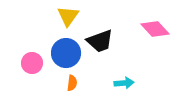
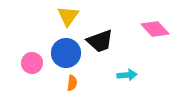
cyan arrow: moved 3 px right, 8 px up
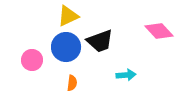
yellow triangle: rotated 30 degrees clockwise
pink diamond: moved 4 px right, 2 px down
blue circle: moved 6 px up
pink circle: moved 3 px up
cyan arrow: moved 1 px left
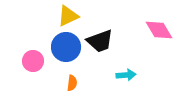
pink diamond: moved 1 px up; rotated 12 degrees clockwise
pink circle: moved 1 px right, 1 px down
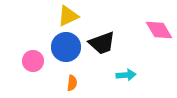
black trapezoid: moved 2 px right, 2 px down
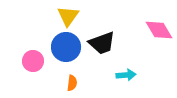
yellow triangle: rotated 30 degrees counterclockwise
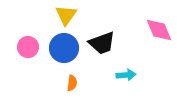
yellow triangle: moved 2 px left, 1 px up
pink diamond: rotated 8 degrees clockwise
blue circle: moved 2 px left, 1 px down
pink circle: moved 5 px left, 14 px up
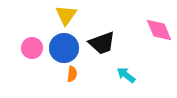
pink circle: moved 4 px right, 1 px down
cyan arrow: rotated 138 degrees counterclockwise
orange semicircle: moved 9 px up
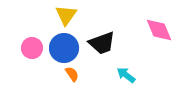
orange semicircle: rotated 42 degrees counterclockwise
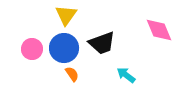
pink circle: moved 1 px down
